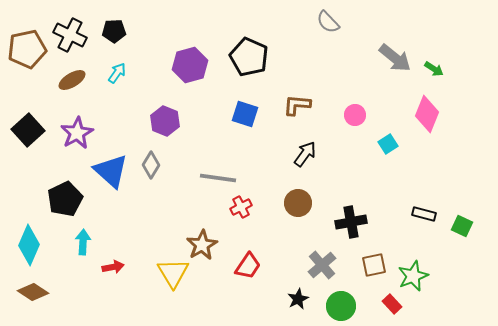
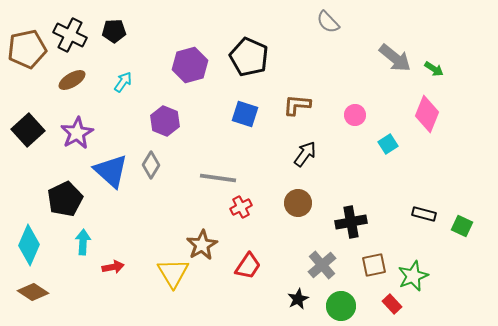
cyan arrow at (117, 73): moved 6 px right, 9 px down
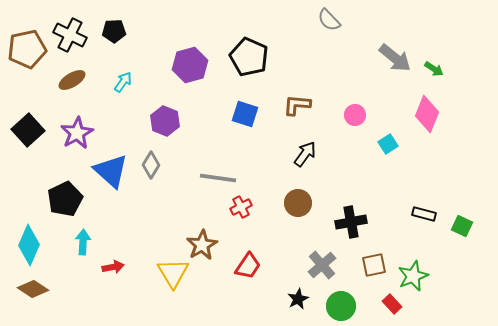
gray semicircle at (328, 22): moved 1 px right, 2 px up
brown diamond at (33, 292): moved 3 px up
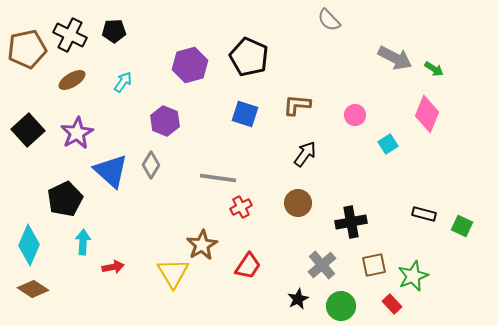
gray arrow at (395, 58): rotated 12 degrees counterclockwise
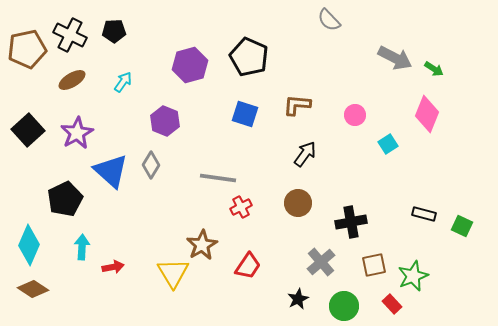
cyan arrow at (83, 242): moved 1 px left, 5 px down
gray cross at (322, 265): moved 1 px left, 3 px up
green circle at (341, 306): moved 3 px right
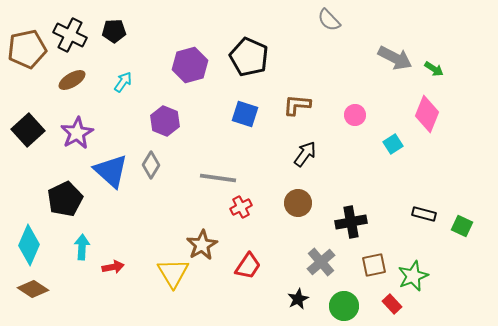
cyan square at (388, 144): moved 5 px right
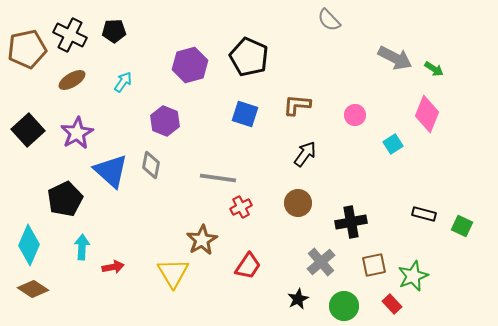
gray diamond at (151, 165): rotated 20 degrees counterclockwise
brown star at (202, 245): moved 5 px up
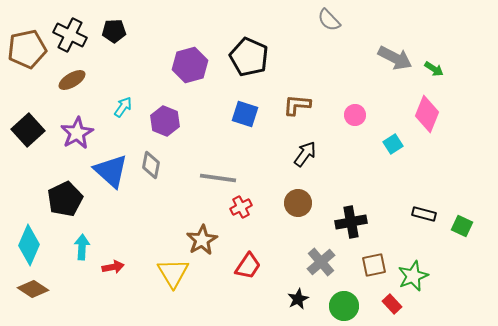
cyan arrow at (123, 82): moved 25 px down
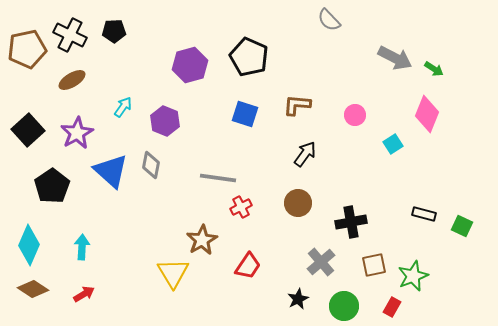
black pentagon at (65, 199): moved 13 px left, 13 px up; rotated 8 degrees counterclockwise
red arrow at (113, 267): moved 29 px left, 27 px down; rotated 20 degrees counterclockwise
red rectangle at (392, 304): moved 3 px down; rotated 72 degrees clockwise
